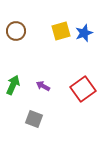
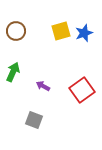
green arrow: moved 13 px up
red square: moved 1 px left, 1 px down
gray square: moved 1 px down
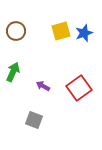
red square: moved 3 px left, 2 px up
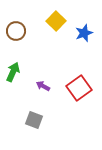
yellow square: moved 5 px left, 10 px up; rotated 30 degrees counterclockwise
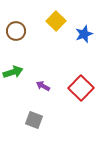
blue star: moved 1 px down
green arrow: rotated 48 degrees clockwise
red square: moved 2 px right; rotated 10 degrees counterclockwise
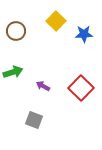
blue star: rotated 18 degrees clockwise
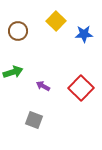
brown circle: moved 2 px right
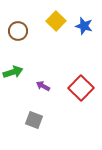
blue star: moved 8 px up; rotated 18 degrees clockwise
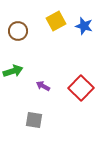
yellow square: rotated 18 degrees clockwise
green arrow: moved 1 px up
gray square: rotated 12 degrees counterclockwise
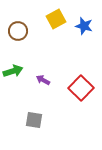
yellow square: moved 2 px up
purple arrow: moved 6 px up
